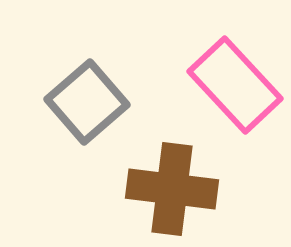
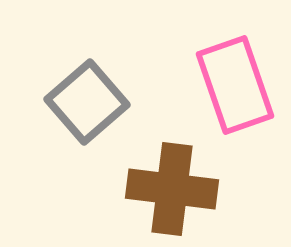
pink rectangle: rotated 24 degrees clockwise
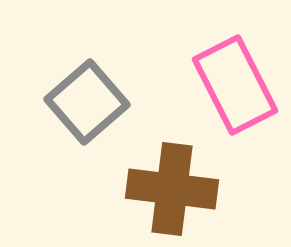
pink rectangle: rotated 8 degrees counterclockwise
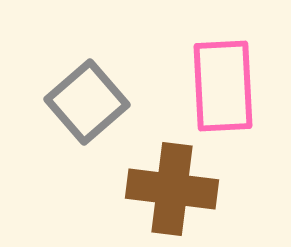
pink rectangle: moved 12 px left, 1 px down; rotated 24 degrees clockwise
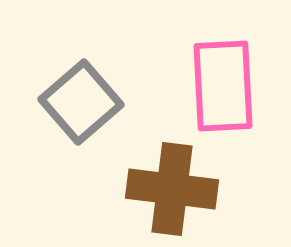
gray square: moved 6 px left
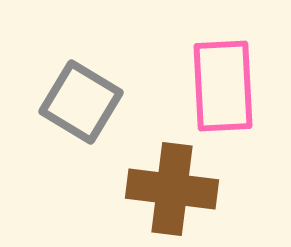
gray square: rotated 18 degrees counterclockwise
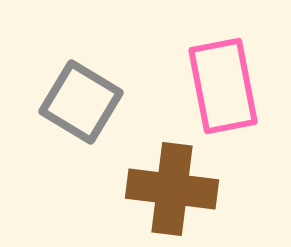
pink rectangle: rotated 8 degrees counterclockwise
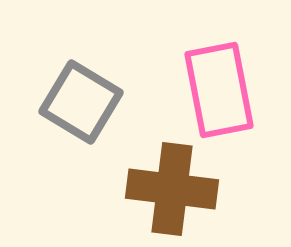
pink rectangle: moved 4 px left, 4 px down
